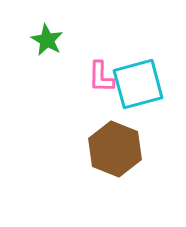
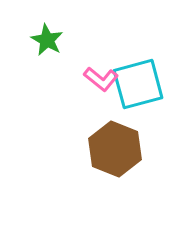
pink L-shape: moved 2 px down; rotated 52 degrees counterclockwise
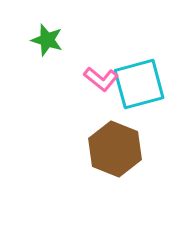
green star: rotated 12 degrees counterclockwise
cyan square: moved 1 px right
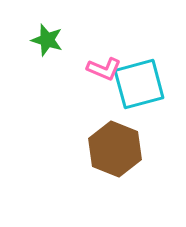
pink L-shape: moved 3 px right, 10 px up; rotated 16 degrees counterclockwise
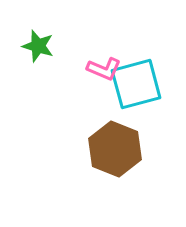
green star: moved 9 px left, 6 px down
cyan square: moved 3 px left
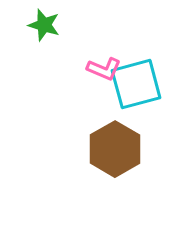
green star: moved 6 px right, 21 px up
brown hexagon: rotated 8 degrees clockwise
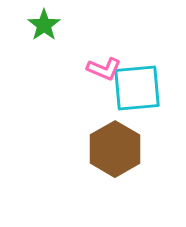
green star: rotated 20 degrees clockwise
cyan square: moved 1 px right, 4 px down; rotated 10 degrees clockwise
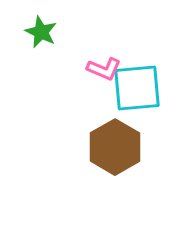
green star: moved 3 px left, 7 px down; rotated 12 degrees counterclockwise
brown hexagon: moved 2 px up
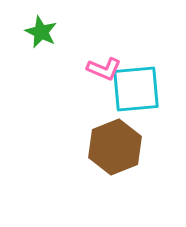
cyan square: moved 1 px left, 1 px down
brown hexagon: rotated 8 degrees clockwise
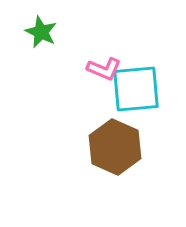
brown hexagon: rotated 14 degrees counterclockwise
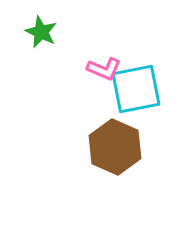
cyan square: rotated 6 degrees counterclockwise
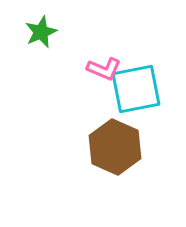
green star: rotated 24 degrees clockwise
